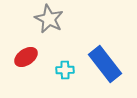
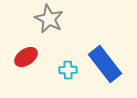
cyan cross: moved 3 px right
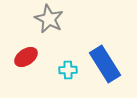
blue rectangle: rotated 6 degrees clockwise
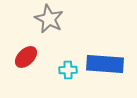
red ellipse: rotated 10 degrees counterclockwise
blue rectangle: rotated 54 degrees counterclockwise
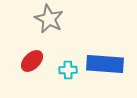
red ellipse: moved 6 px right, 4 px down
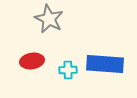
red ellipse: rotated 35 degrees clockwise
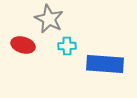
red ellipse: moved 9 px left, 16 px up; rotated 25 degrees clockwise
cyan cross: moved 1 px left, 24 px up
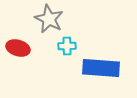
red ellipse: moved 5 px left, 3 px down
blue rectangle: moved 4 px left, 4 px down
